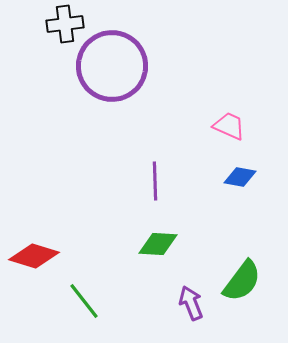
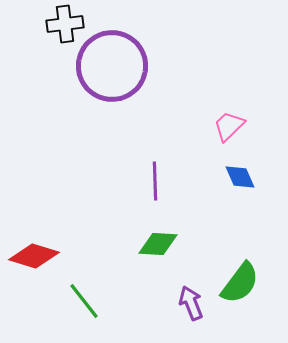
pink trapezoid: rotated 68 degrees counterclockwise
blue diamond: rotated 56 degrees clockwise
green semicircle: moved 2 px left, 2 px down
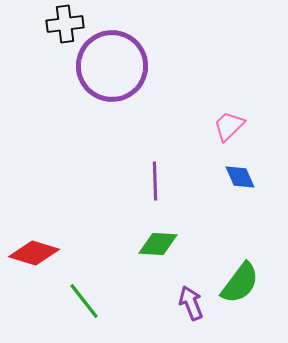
red diamond: moved 3 px up
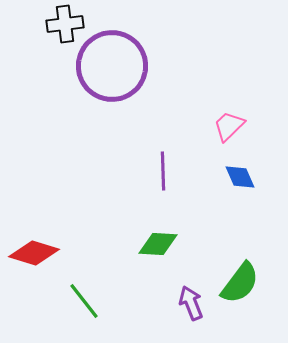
purple line: moved 8 px right, 10 px up
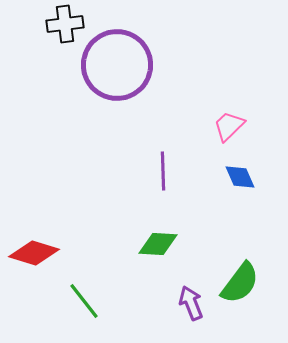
purple circle: moved 5 px right, 1 px up
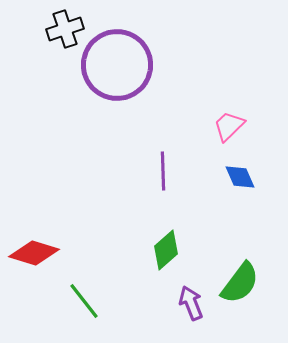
black cross: moved 5 px down; rotated 12 degrees counterclockwise
green diamond: moved 8 px right, 6 px down; rotated 45 degrees counterclockwise
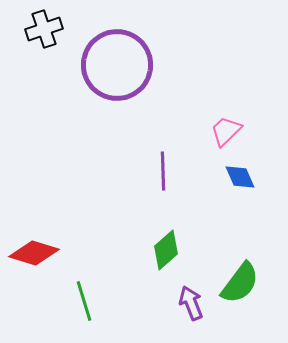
black cross: moved 21 px left
pink trapezoid: moved 3 px left, 5 px down
green line: rotated 21 degrees clockwise
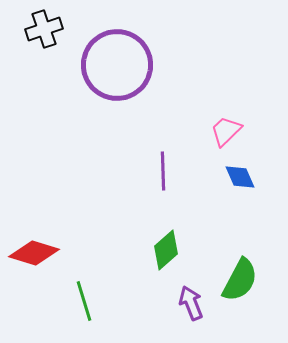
green semicircle: moved 3 px up; rotated 9 degrees counterclockwise
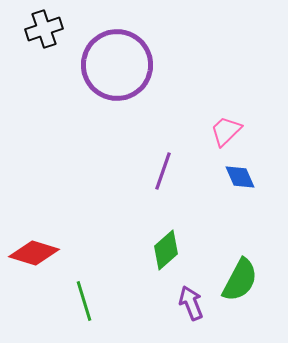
purple line: rotated 21 degrees clockwise
